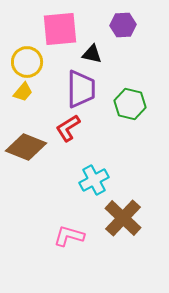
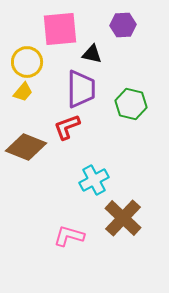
green hexagon: moved 1 px right
red L-shape: moved 1 px left, 1 px up; rotated 12 degrees clockwise
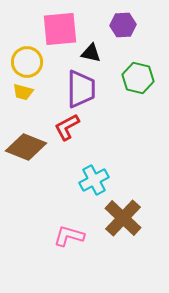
black triangle: moved 1 px left, 1 px up
yellow trapezoid: rotated 65 degrees clockwise
green hexagon: moved 7 px right, 26 px up
red L-shape: rotated 8 degrees counterclockwise
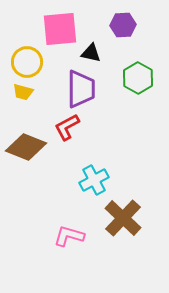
green hexagon: rotated 16 degrees clockwise
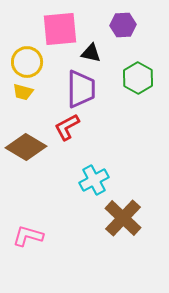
brown diamond: rotated 9 degrees clockwise
pink L-shape: moved 41 px left
